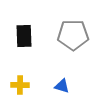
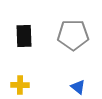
blue triangle: moved 16 px right, 1 px down; rotated 21 degrees clockwise
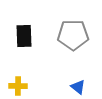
yellow cross: moved 2 px left, 1 px down
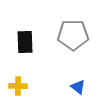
black rectangle: moved 1 px right, 6 px down
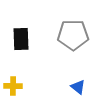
black rectangle: moved 4 px left, 3 px up
yellow cross: moved 5 px left
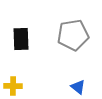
gray pentagon: rotated 8 degrees counterclockwise
